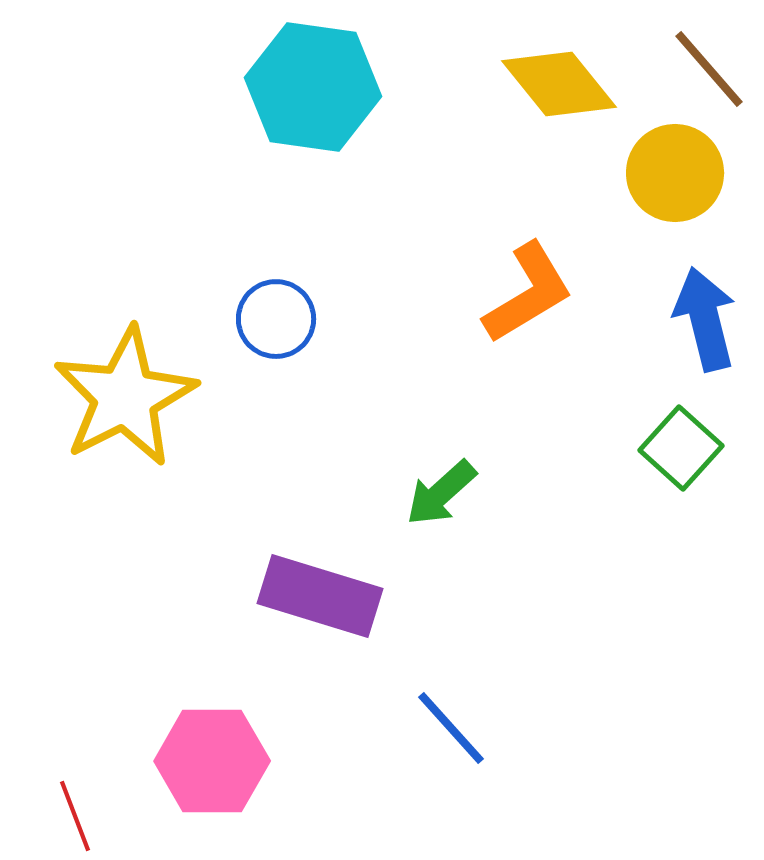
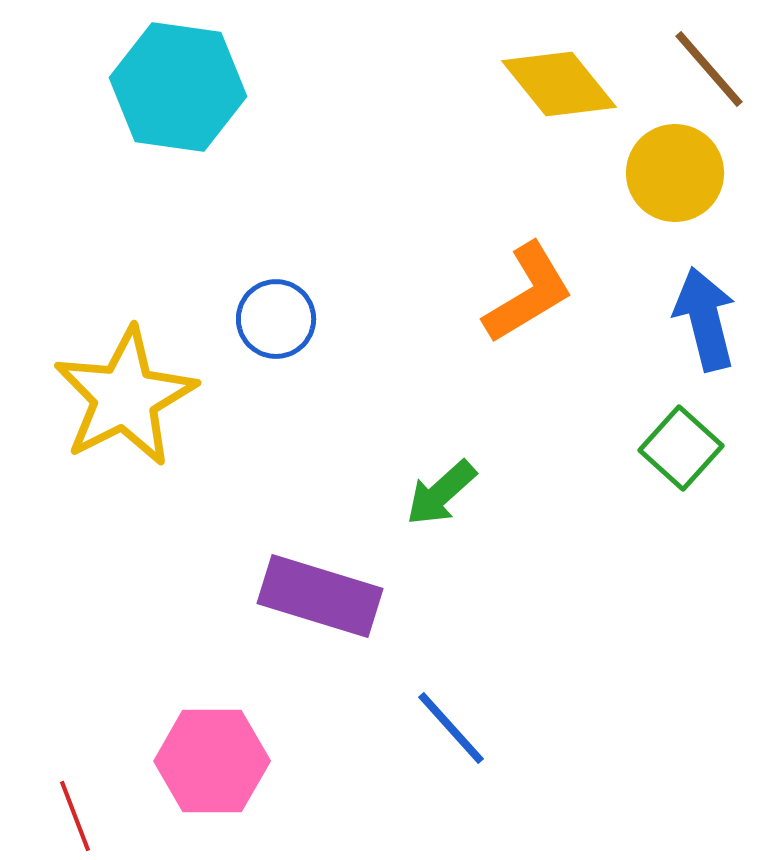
cyan hexagon: moved 135 px left
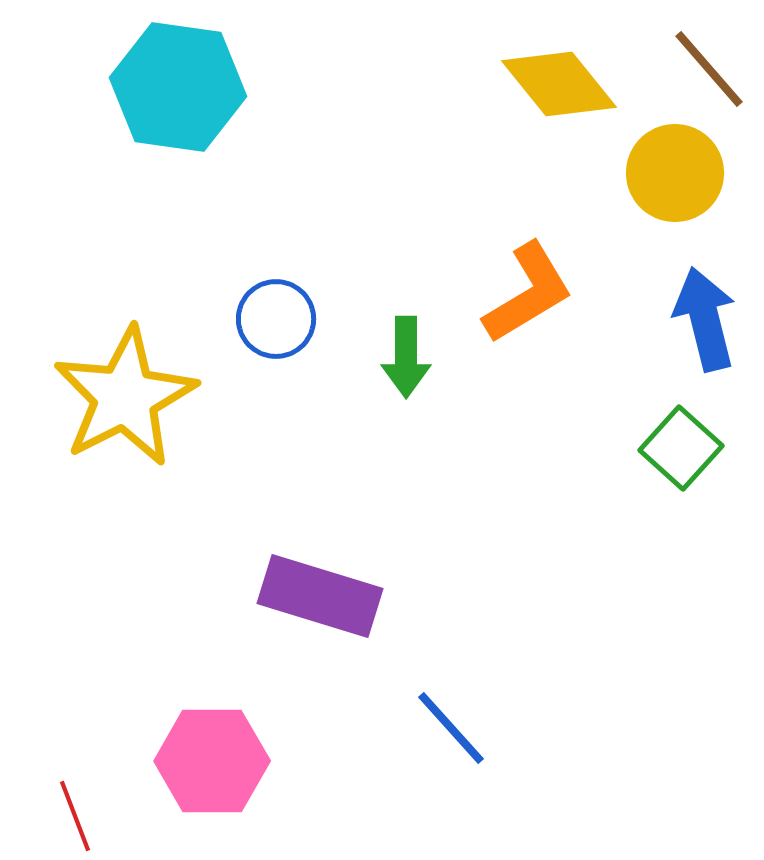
green arrow: moved 35 px left, 136 px up; rotated 48 degrees counterclockwise
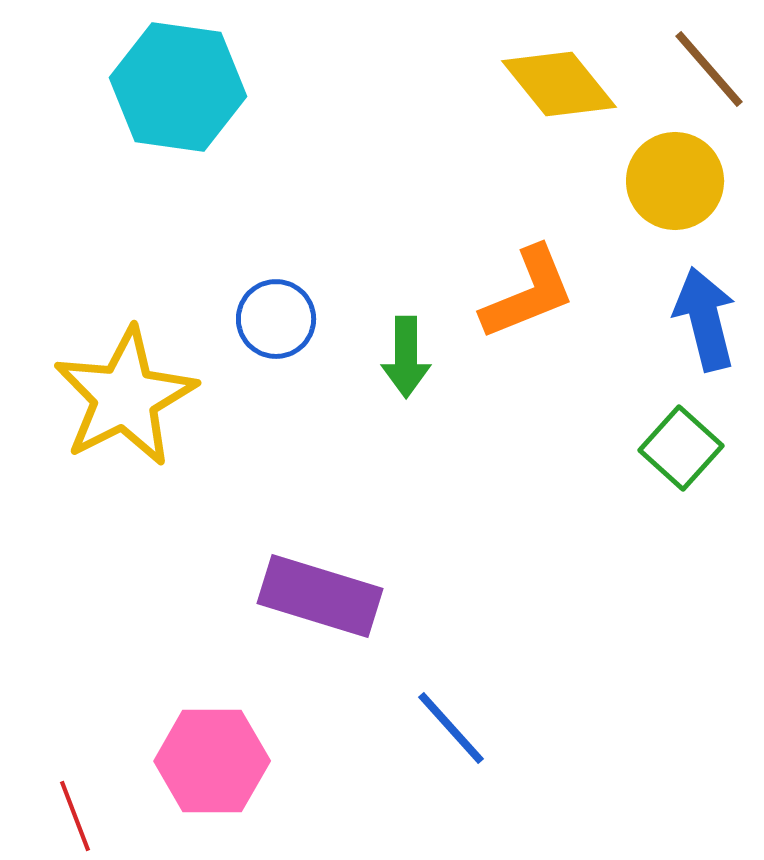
yellow circle: moved 8 px down
orange L-shape: rotated 9 degrees clockwise
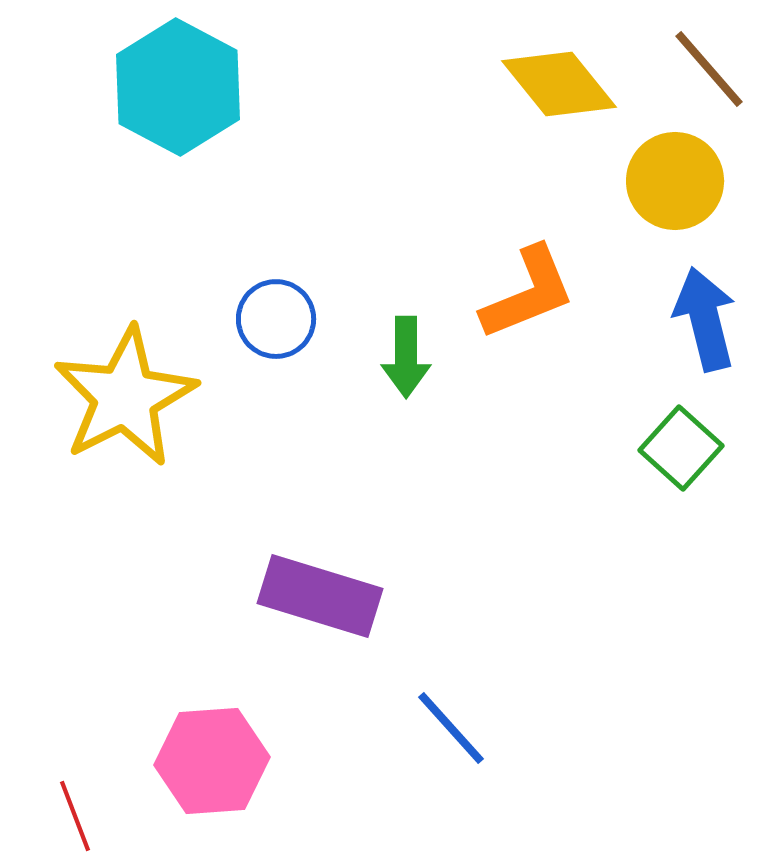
cyan hexagon: rotated 20 degrees clockwise
pink hexagon: rotated 4 degrees counterclockwise
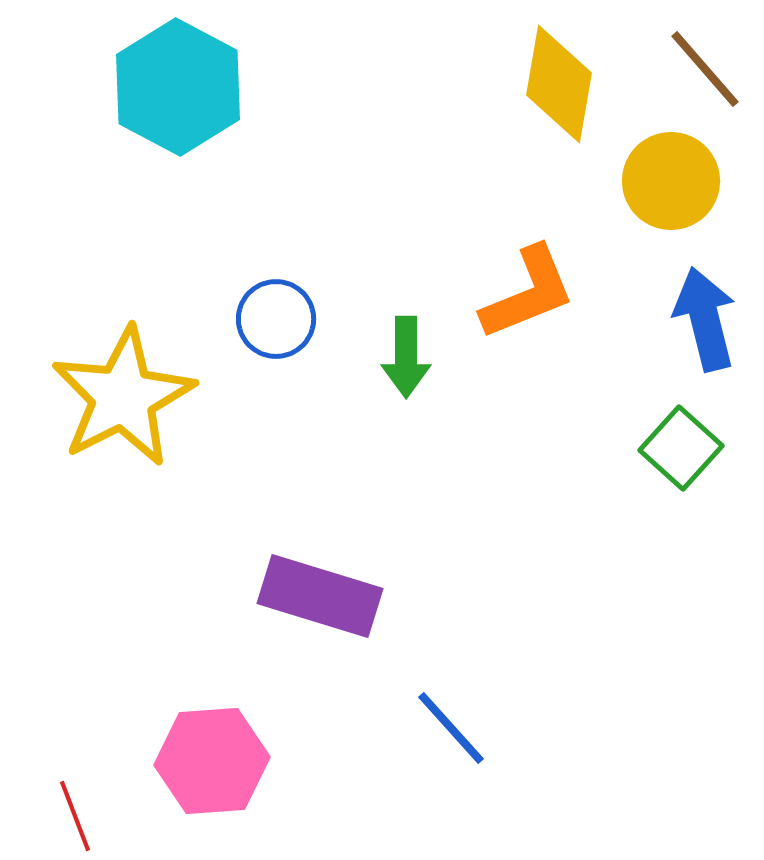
brown line: moved 4 px left
yellow diamond: rotated 49 degrees clockwise
yellow circle: moved 4 px left
yellow star: moved 2 px left
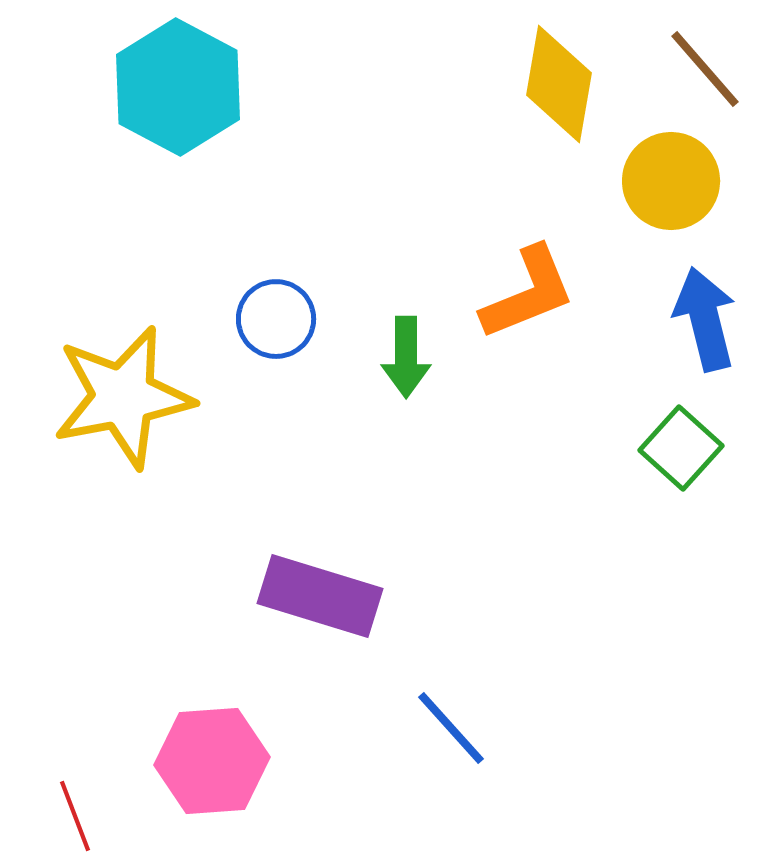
yellow star: rotated 16 degrees clockwise
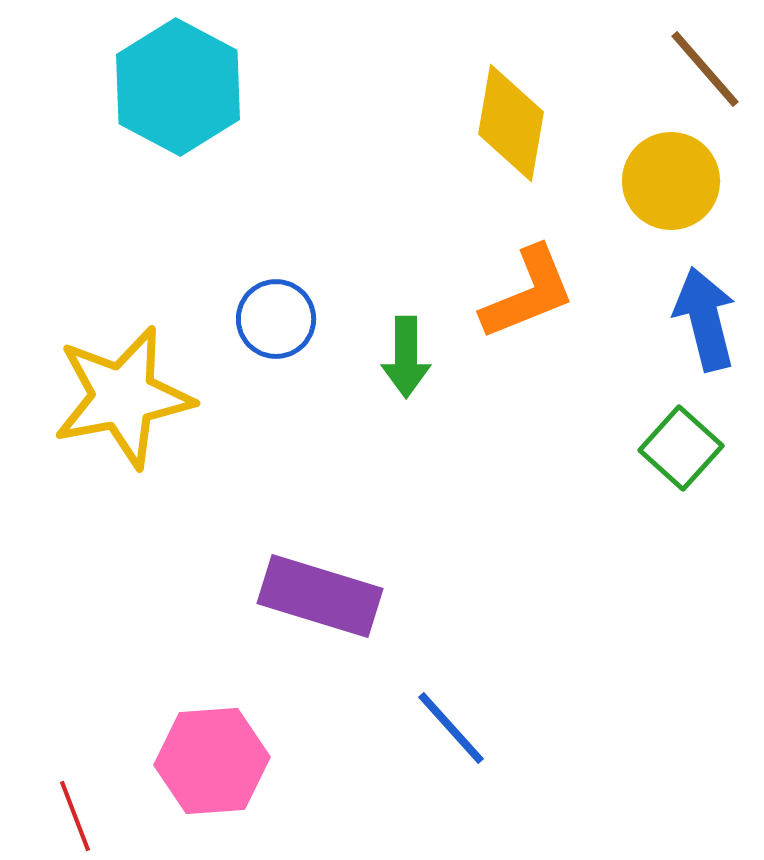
yellow diamond: moved 48 px left, 39 px down
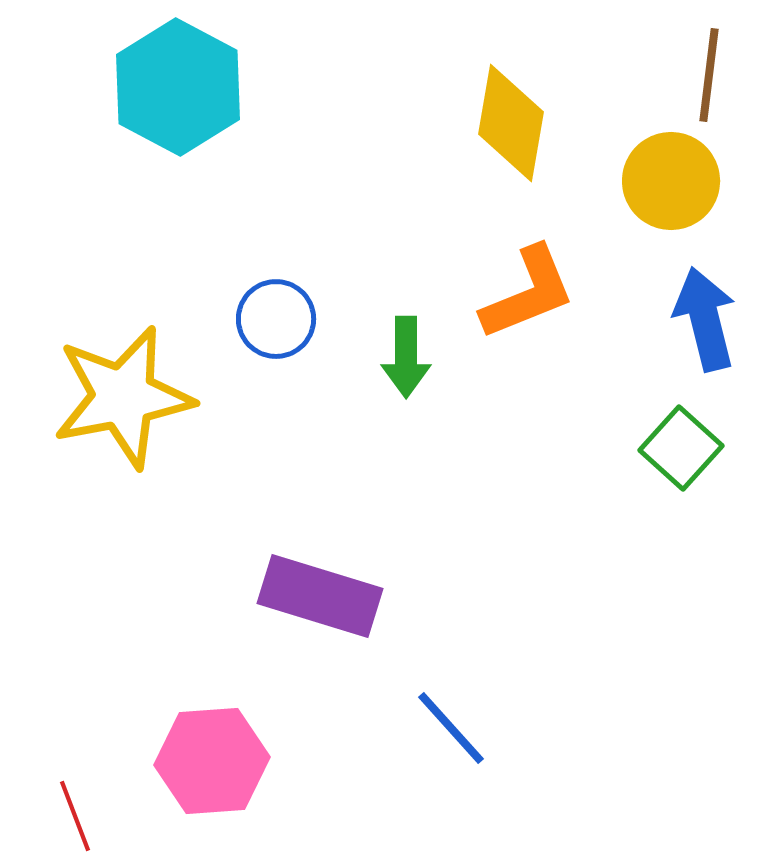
brown line: moved 4 px right, 6 px down; rotated 48 degrees clockwise
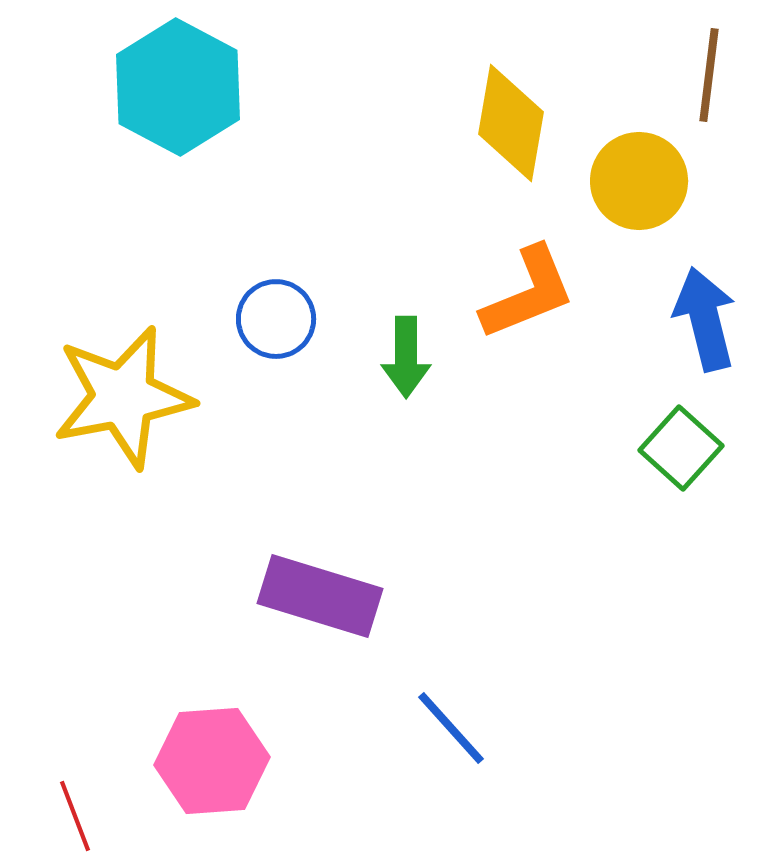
yellow circle: moved 32 px left
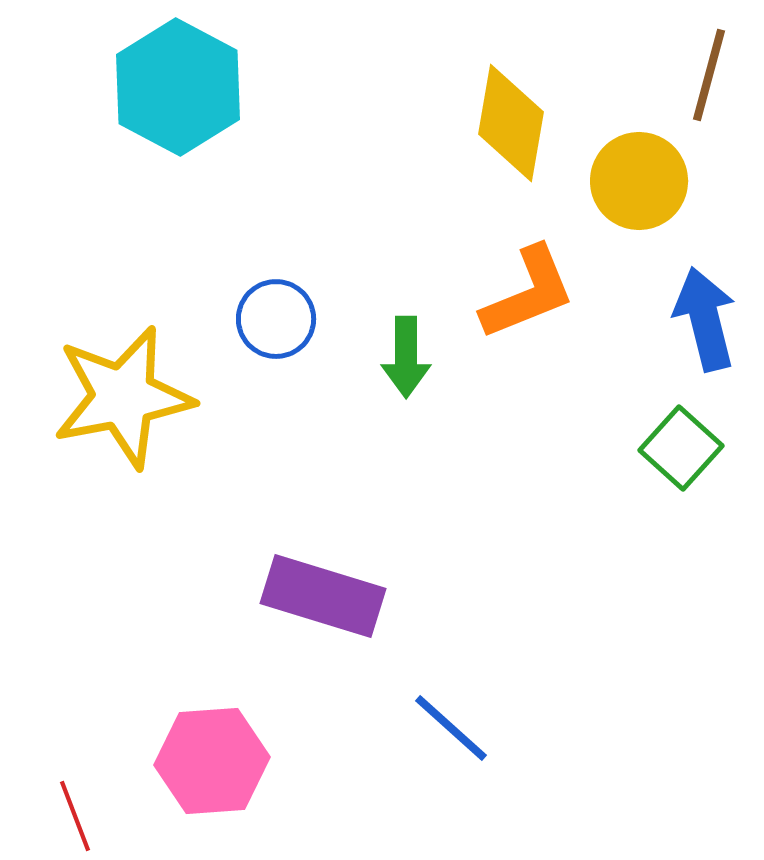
brown line: rotated 8 degrees clockwise
purple rectangle: moved 3 px right
blue line: rotated 6 degrees counterclockwise
